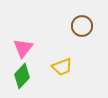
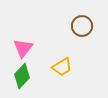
yellow trapezoid: rotated 10 degrees counterclockwise
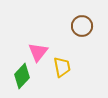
pink triangle: moved 15 px right, 4 px down
yellow trapezoid: rotated 70 degrees counterclockwise
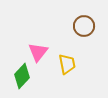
brown circle: moved 2 px right
yellow trapezoid: moved 5 px right, 3 px up
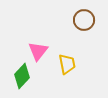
brown circle: moved 6 px up
pink triangle: moved 1 px up
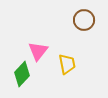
green diamond: moved 2 px up
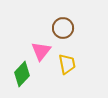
brown circle: moved 21 px left, 8 px down
pink triangle: moved 3 px right
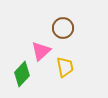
pink triangle: rotated 10 degrees clockwise
yellow trapezoid: moved 2 px left, 3 px down
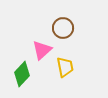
pink triangle: moved 1 px right, 1 px up
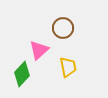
pink triangle: moved 3 px left
yellow trapezoid: moved 3 px right
